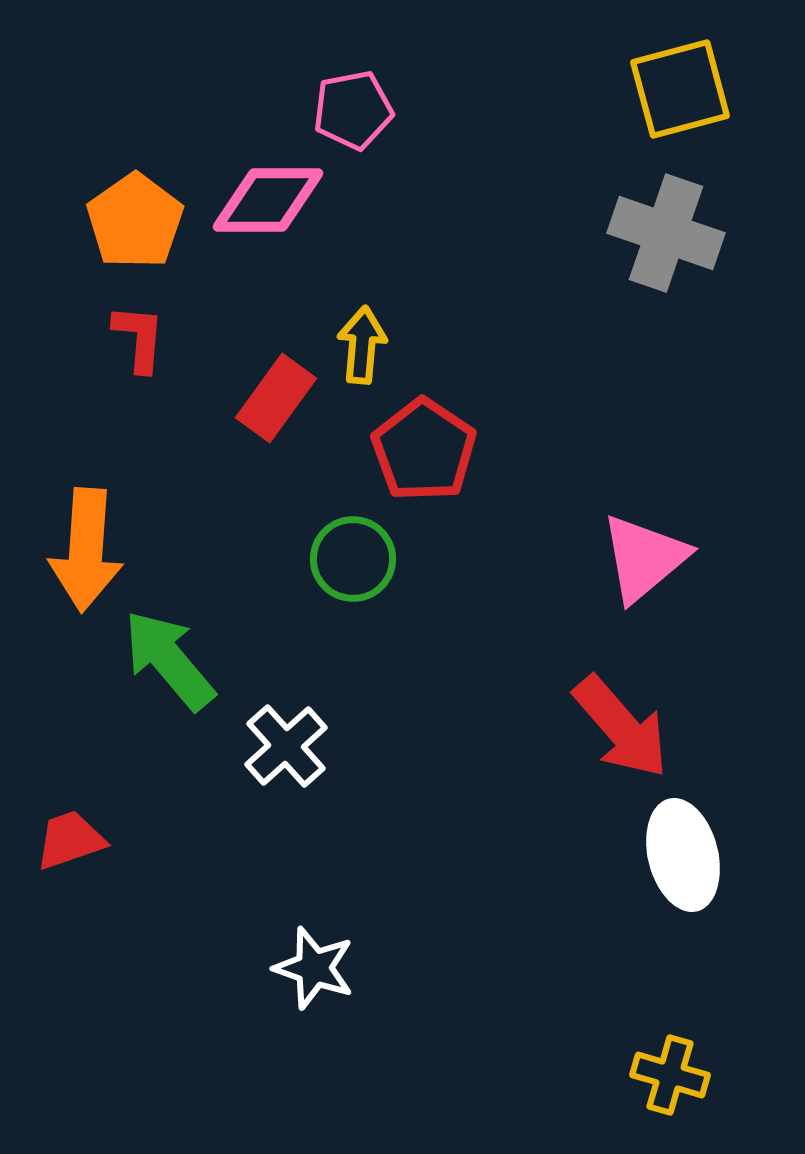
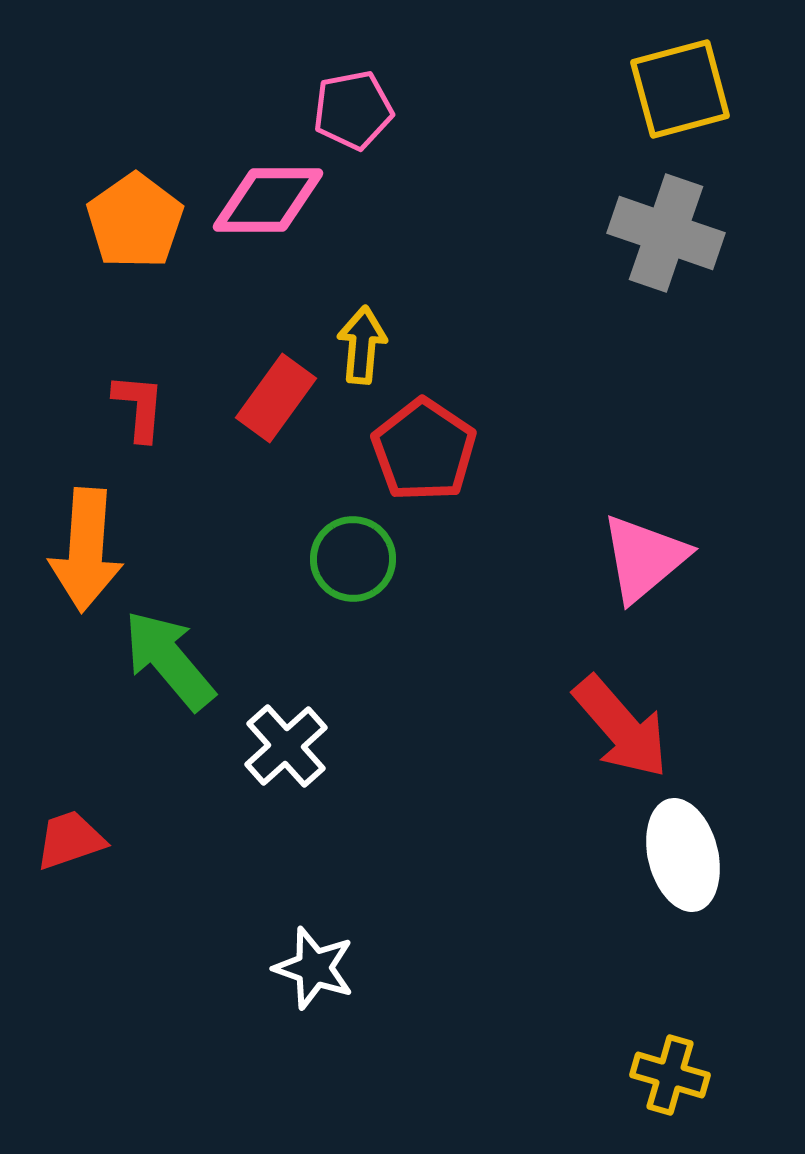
red L-shape: moved 69 px down
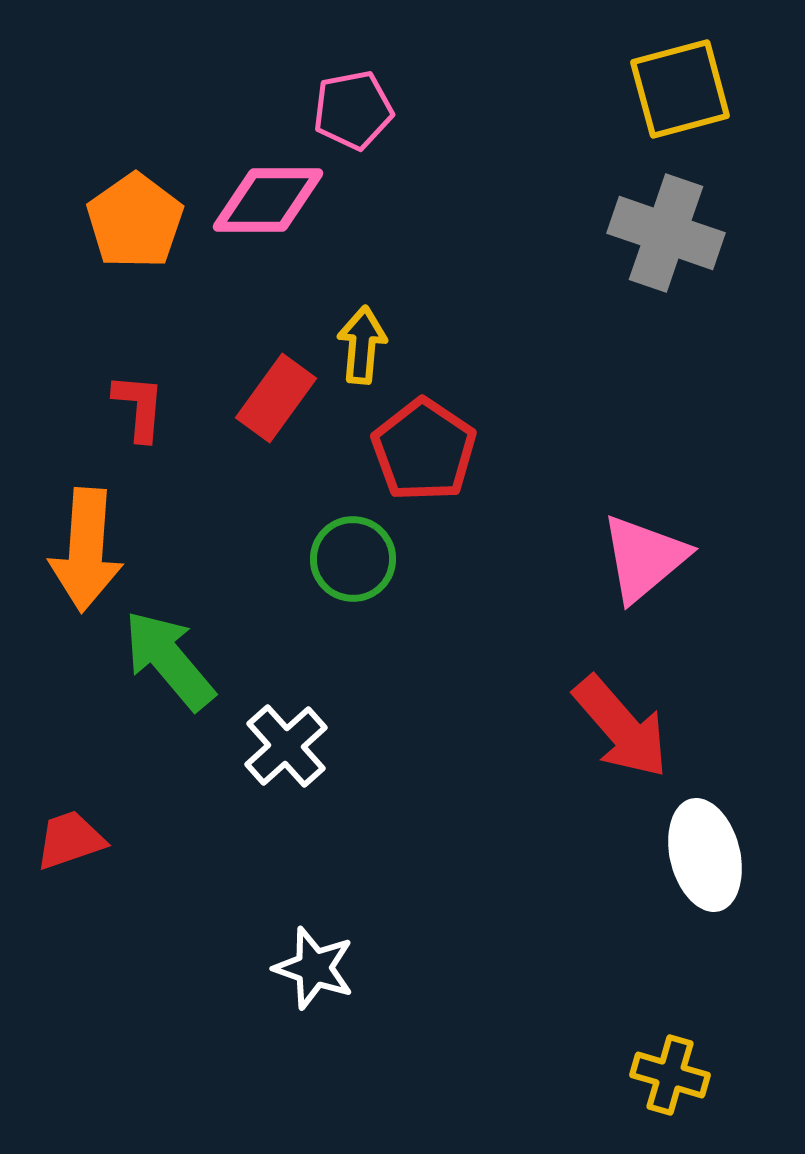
white ellipse: moved 22 px right
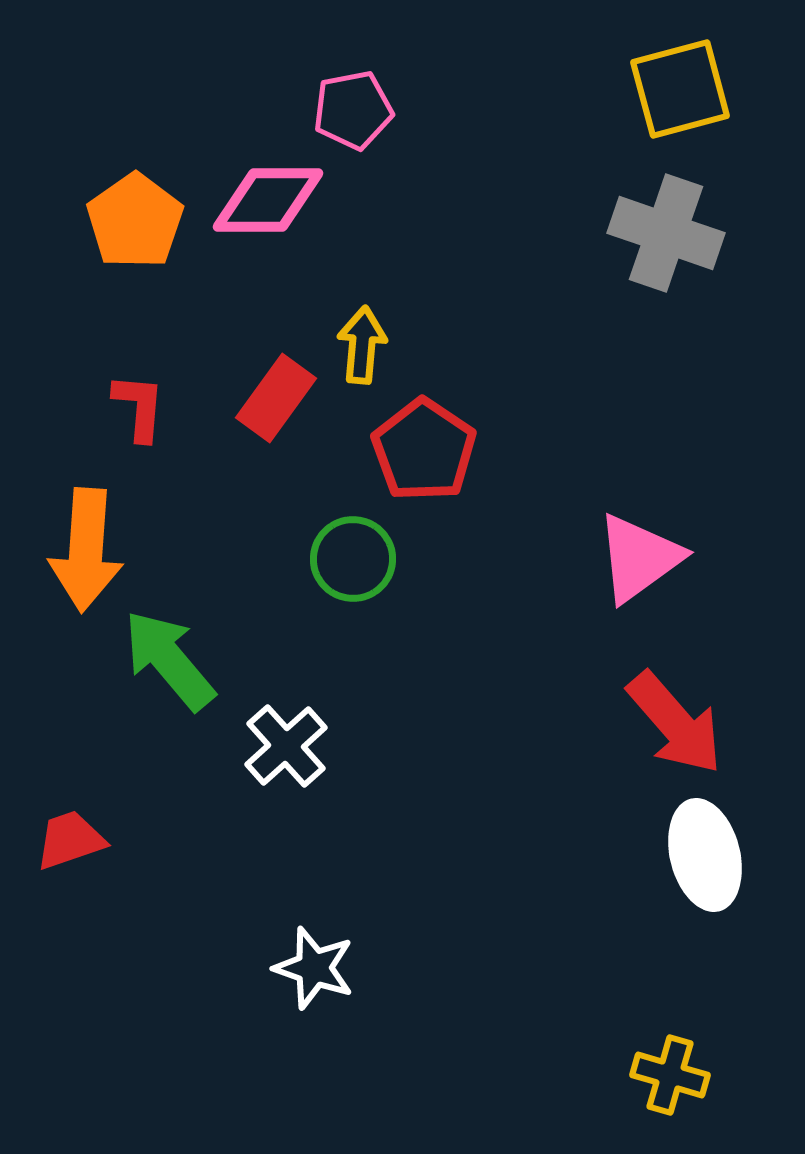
pink triangle: moved 5 px left; rotated 4 degrees clockwise
red arrow: moved 54 px right, 4 px up
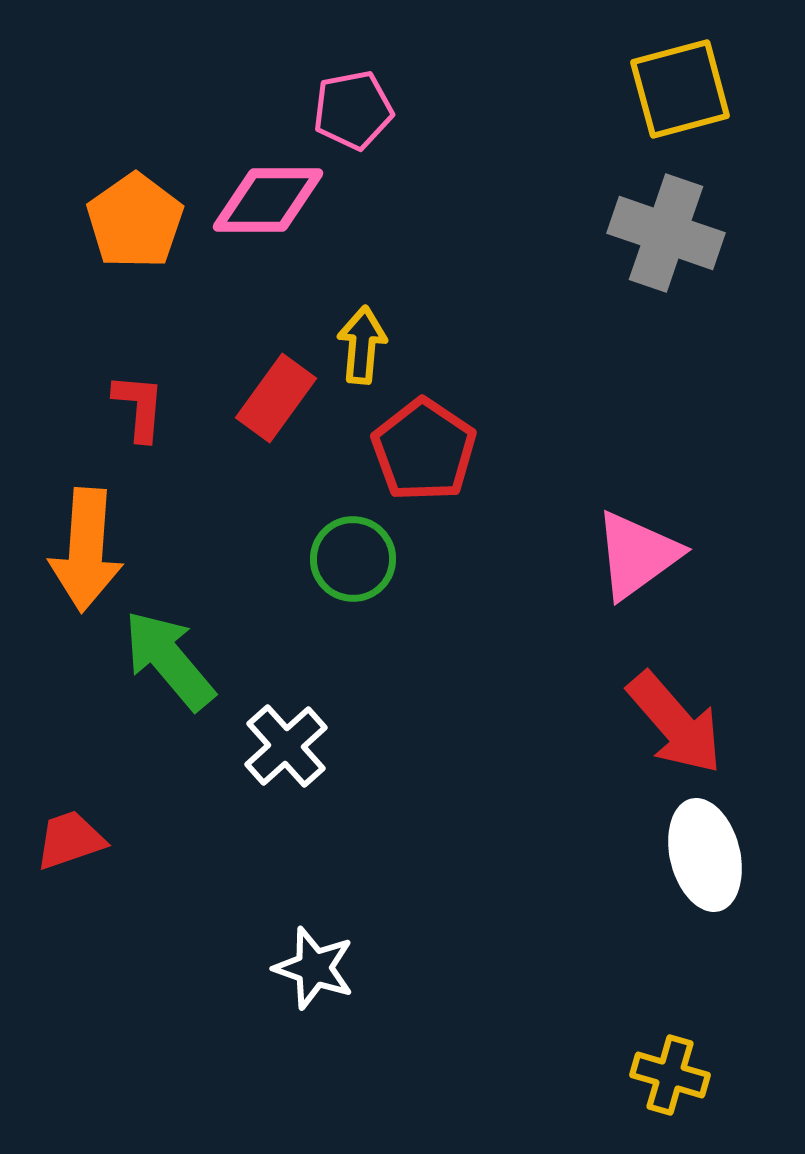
pink triangle: moved 2 px left, 3 px up
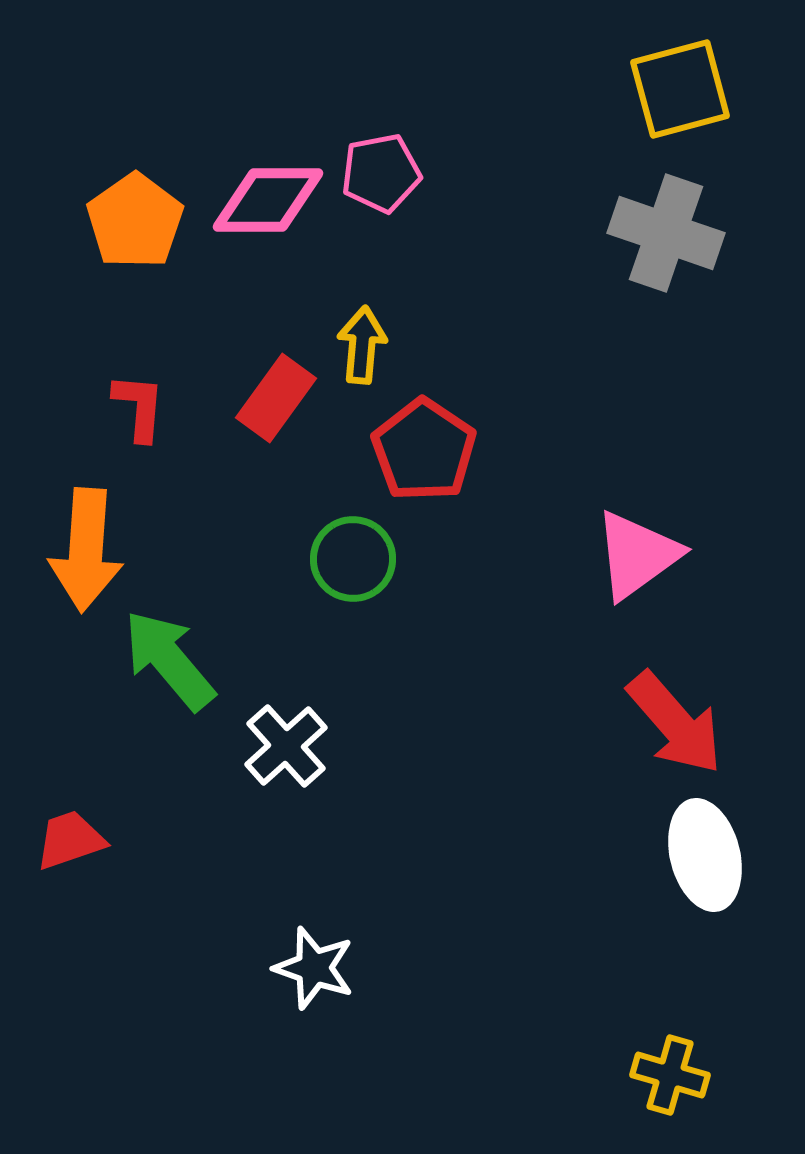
pink pentagon: moved 28 px right, 63 px down
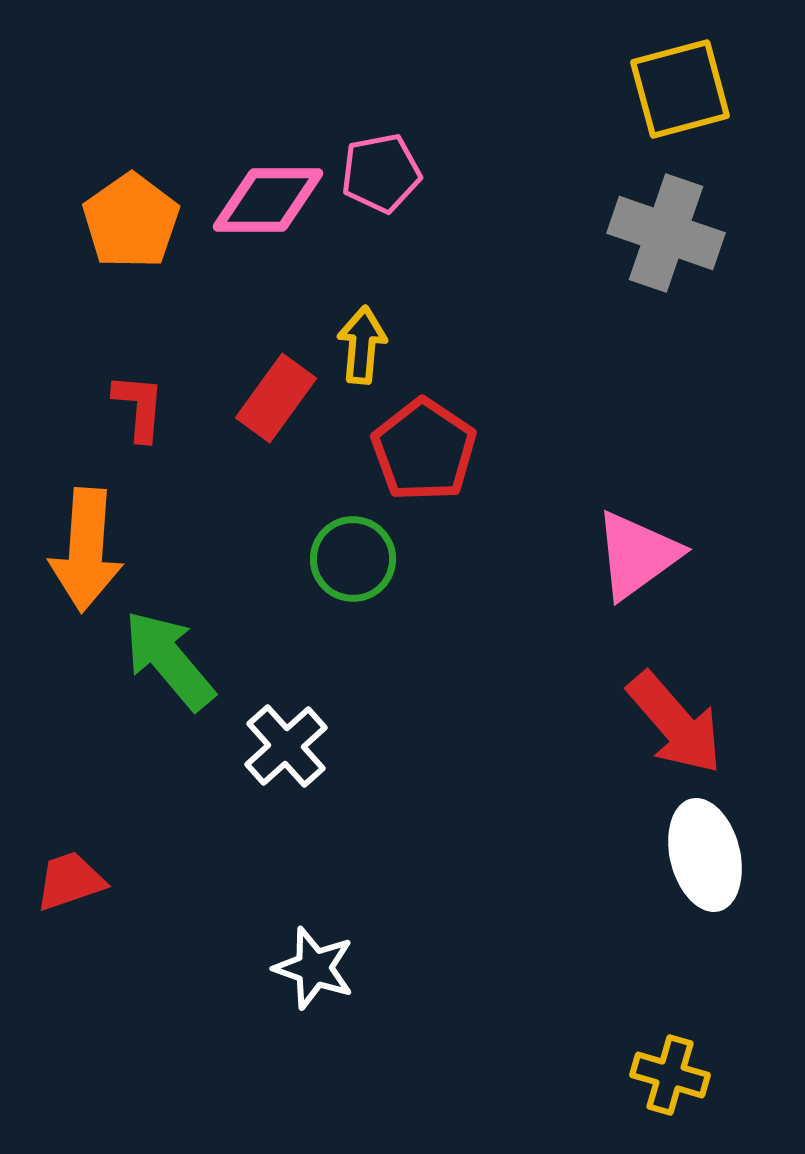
orange pentagon: moved 4 px left
red trapezoid: moved 41 px down
